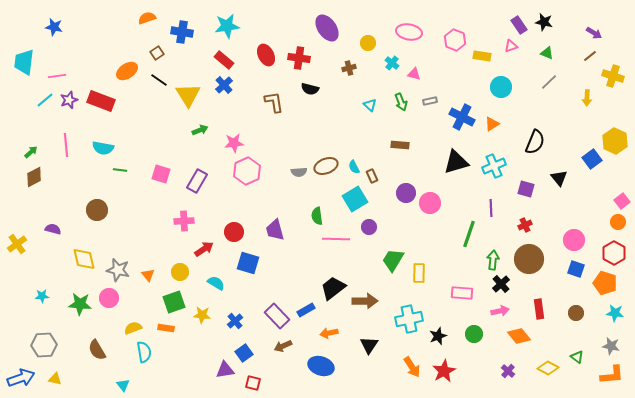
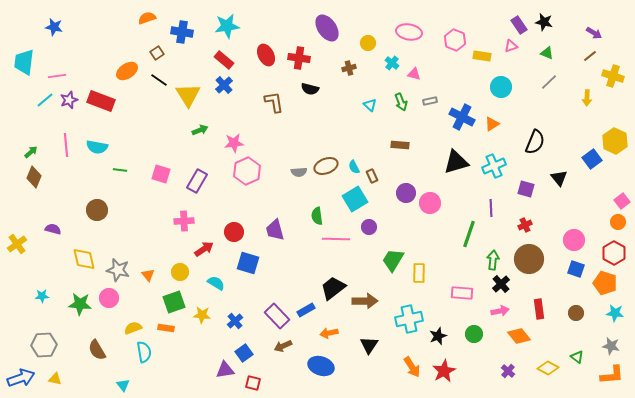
cyan semicircle at (103, 148): moved 6 px left, 1 px up
brown diamond at (34, 177): rotated 40 degrees counterclockwise
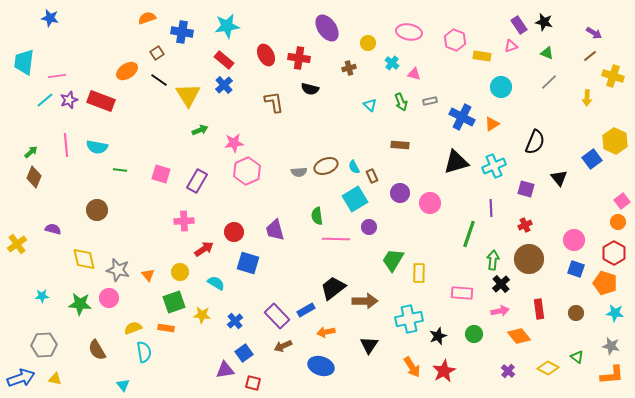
blue star at (54, 27): moved 4 px left, 9 px up
purple circle at (406, 193): moved 6 px left
orange arrow at (329, 333): moved 3 px left, 1 px up
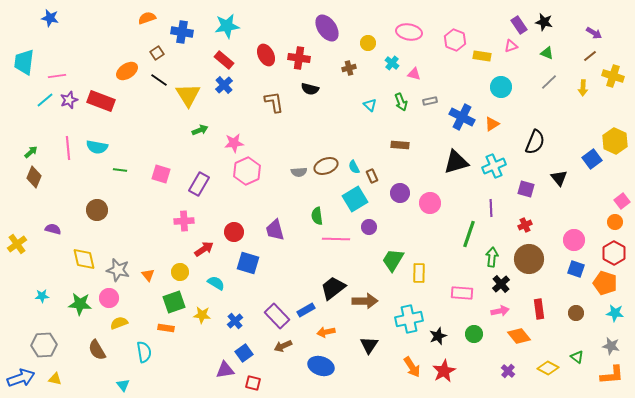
yellow arrow at (587, 98): moved 4 px left, 10 px up
pink line at (66, 145): moved 2 px right, 3 px down
purple rectangle at (197, 181): moved 2 px right, 3 px down
orange circle at (618, 222): moved 3 px left
green arrow at (493, 260): moved 1 px left, 3 px up
yellow semicircle at (133, 328): moved 14 px left, 5 px up
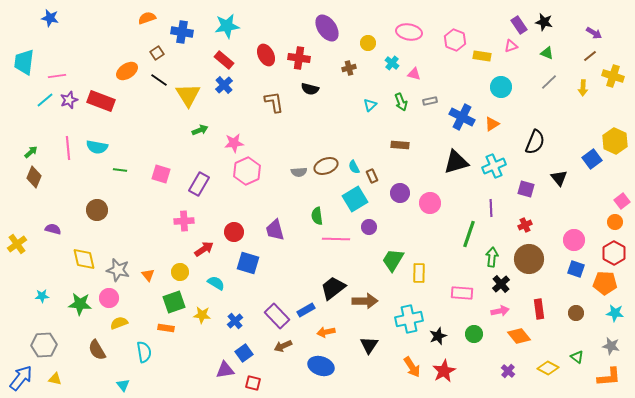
cyan triangle at (370, 105): rotated 32 degrees clockwise
orange pentagon at (605, 283): rotated 15 degrees counterclockwise
orange L-shape at (612, 375): moved 3 px left, 2 px down
blue arrow at (21, 378): rotated 32 degrees counterclockwise
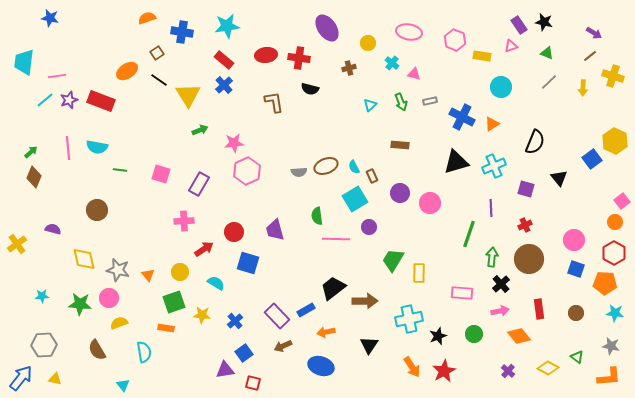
red ellipse at (266, 55): rotated 70 degrees counterclockwise
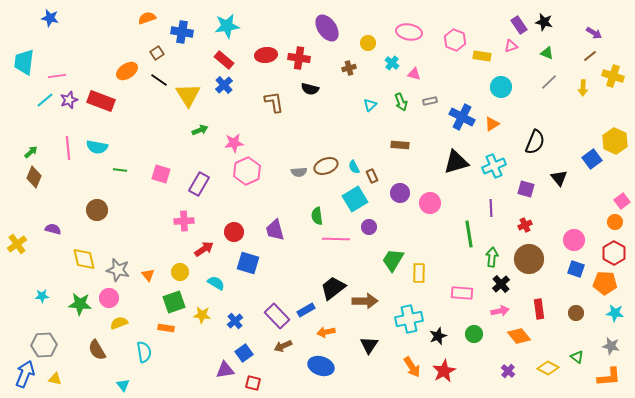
green line at (469, 234): rotated 28 degrees counterclockwise
blue arrow at (21, 378): moved 4 px right, 4 px up; rotated 16 degrees counterclockwise
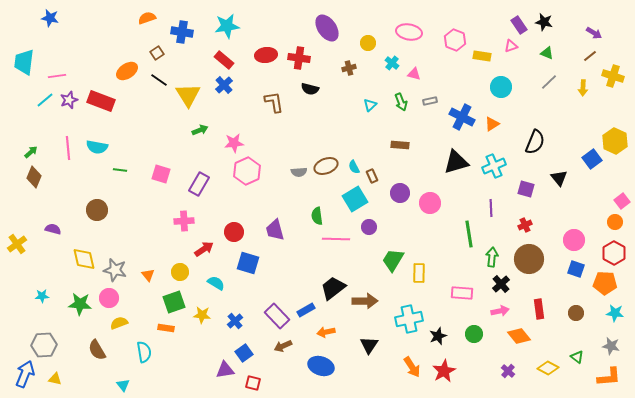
gray star at (118, 270): moved 3 px left
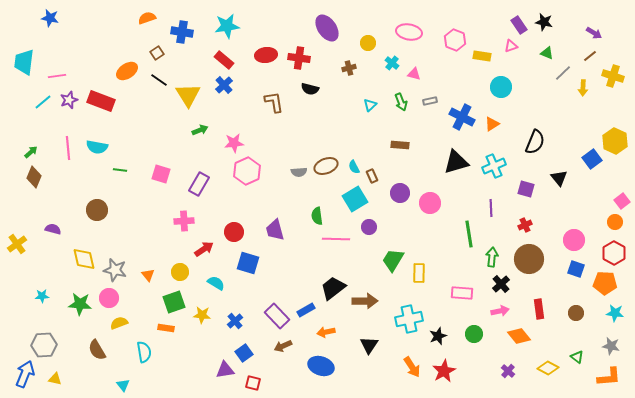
gray line at (549, 82): moved 14 px right, 9 px up
cyan line at (45, 100): moved 2 px left, 2 px down
